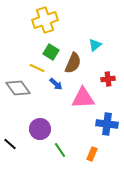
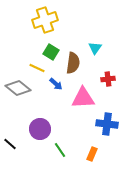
cyan triangle: moved 3 px down; rotated 16 degrees counterclockwise
brown semicircle: rotated 15 degrees counterclockwise
gray diamond: rotated 15 degrees counterclockwise
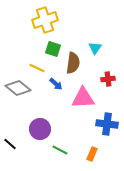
green square: moved 2 px right, 3 px up; rotated 14 degrees counterclockwise
green line: rotated 28 degrees counterclockwise
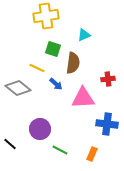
yellow cross: moved 1 px right, 4 px up; rotated 10 degrees clockwise
cyan triangle: moved 11 px left, 13 px up; rotated 32 degrees clockwise
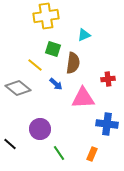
yellow line: moved 2 px left, 3 px up; rotated 14 degrees clockwise
green line: moved 1 px left, 3 px down; rotated 28 degrees clockwise
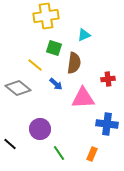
green square: moved 1 px right, 1 px up
brown semicircle: moved 1 px right
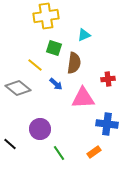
orange rectangle: moved 2 px right, 2 px up; rotated 32 degrees clockwise
